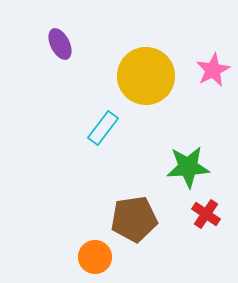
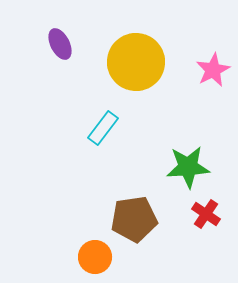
yellow circle: moved 10 px left, 14 px up
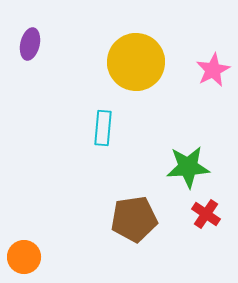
purple ellipse: moved 30 px left; rotated 40 degrees clockwise
cyan rectangle: rotated 32 degrees counterclockwise
orange circle: moved 71 px left
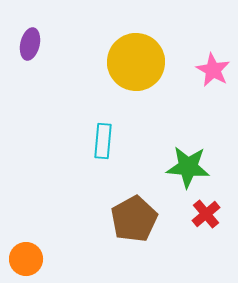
pink star: rotated 16 degrees counterclockwise
cyan rectangle: moved 13 px down
green star: rotated 9 degrees clockwise
red cross: rotated 16 degrees clockwise
brown pentagon: rotated 21 degrees counterclockwise
orange circle: moved 2 px right, 2 px down
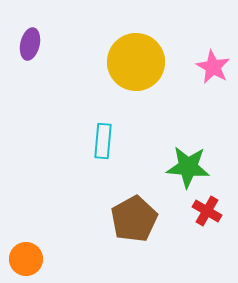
pink star: moved 3 px up
red cross: moved 1 px right, 3 px up; rotated 20 degrees counterclockwise
